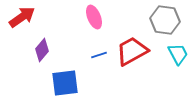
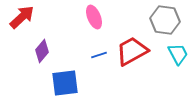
red arrow: rotated 8 degrees counterclockwise
purple diamond: moved 1 px down
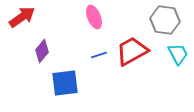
red arrow: rotated 8 degrees clockwise
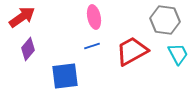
pink ellipse: rotated 10 degrees clockwise
purple diamond: moved 14 px left, 2 px up
blue line: moved 7 px left, 9 px up
blue square: moved 7 px up
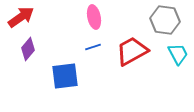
red arrow: moved 1 px left
blue line: moved 1 px right, 1 px down
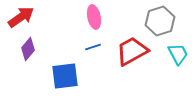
gray hexagon: moved 5 px left, 1 px down; rotated 24 degrees counterclockwise
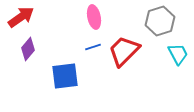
red trapezoid: moved 8 px left; rotated 16 degrees counterclockwise
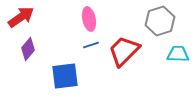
pink ellipse: moved 5 px left, 2 px down
blue line: moved 2 px left, 2 px up
cyan trapezoid: rotated 60 degrees counterclockwise
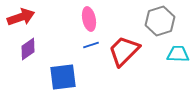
red arrow: rotated 16 degrees clockwise
purple diamond: rotated 15 degrees clockwise
blue square: moved 2 px left, 1 px down
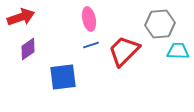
gray hexagon: moved 3 px down; rotated 12 degrees clockwise
cyan trapezoid: moved 3 px up
